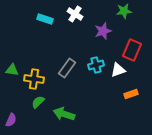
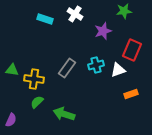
green semicircle: moved 1 px left
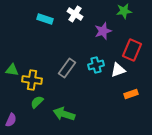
yellow cross: moved 2 px left, 1 px down
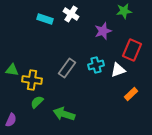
white cross: moved 4 px left
orange rectangle: rotated 24 degrees counterclockwise
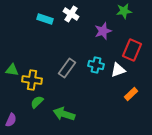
cyan cross: rotated 28 degrees clockwise
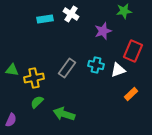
cyan rectangle: rotated 28 degrees counterclockwise
red rectangle: moved 1 px right, 1 px down
yellow cross: moved 2 px right, 2 px up; rotated 18 degrees counterclockwise
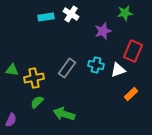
green star: moved 1 px right, 2 px down
cyan rectangle: moved 1 px right, 2 px up
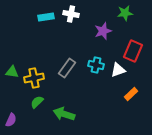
white cross: rotated 21 degrees counterclockwise
green triangle: moved 2 px down
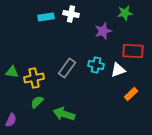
red rectangle: rotated 70 degrees clockwise
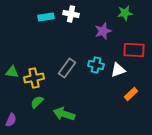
red rectangle: moved 1 px right, 1 px up
